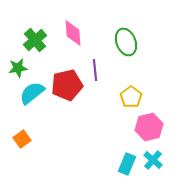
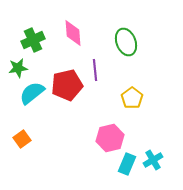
green cross: moved 2 px left; rotated 15 degrees clockwise
yellow pentagon: moved 1 px right, 1 px down
pink hexagon: moved 39 px left, 11 px down
cyan cross: rotated 18 degrees clockwise
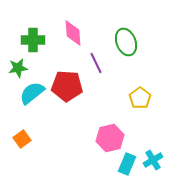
green cross: rotated 25 degrees clockwise
purple line: moved 1 px right, 7 px up; rotated 20 degrees counterclockwise
red pentagon: moved 1 px down; rotated 16 degrees clockwise
yellow pentagon: moved 8 px right
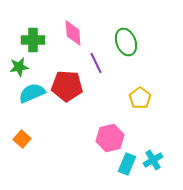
green star: moved 1 px right, 1 px up
cyan semicircle: rotated 16 degrees clockwise
orange square: rotated 12 degrees counterclockwise
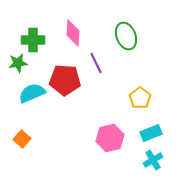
pink diamond: rotated 8 degrees clockwise
green ellipse: moved 6 px up
green star: moved 1 px left, 4 px up
red pentagon: moved 2 px left, 6 px up
cyan rectangle: moved 24 px right, 31 px up; rotated 45 degrees clockwise
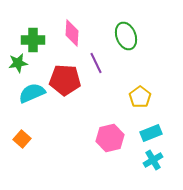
pink diamond: moved 1 px left
yellow pentagon: moved 1 px up
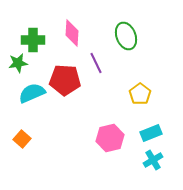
yellow pentagon: moved 3 px up
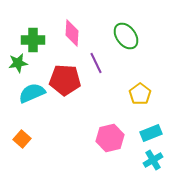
green ellipse: rotated 16 degrees counterclockwise
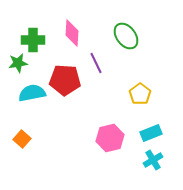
cyan semicircle: rotated 12 degrees clockwise
